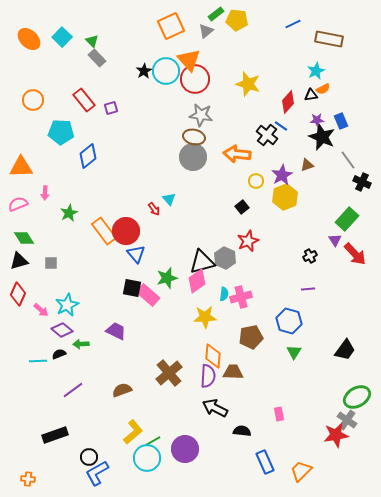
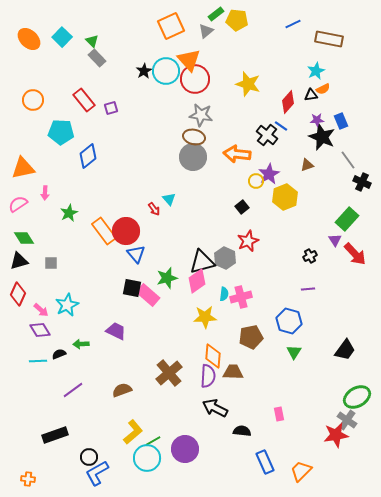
orange triangle at (21, 167): moved 2 px right, 1 px down; rotated 10 degrees counterclockwise
purple star at (282, 175): moved 13 px left, 1 px up
pink semicircle at (18, 204): rotated 12 degrees counterclockwise
purple diamond at (62, 330): moved 22 px left; rotated 20 degrees clockwise
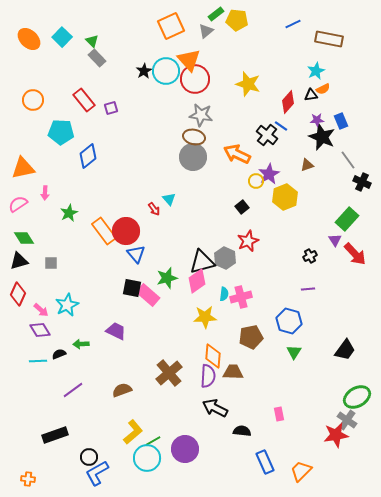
orange arrow at (237, 154): rotated 20 degrees clockwise
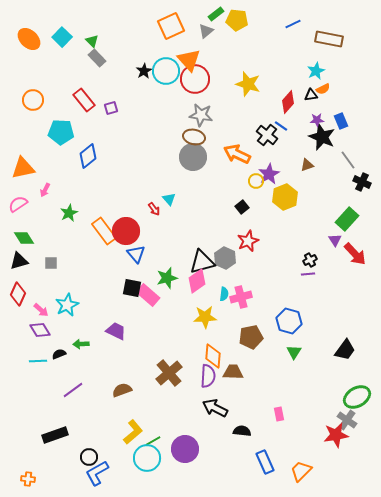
pink arrow at (45, 193): moved 3 px up; rotated 24 degrees clockwise
black cross at (310, 256): moved 4 px down
purple line at (308, 289): moved 15 px up
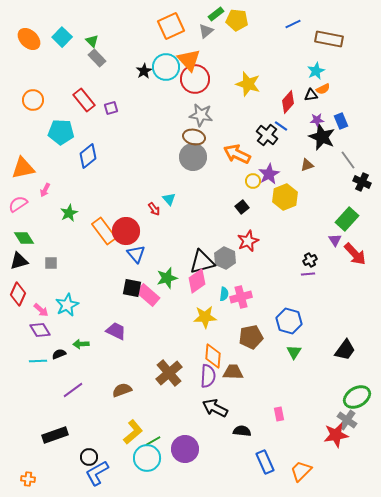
cyan circle at (166, 71): moved 4 px up
yellow circle at (256, 181): moved 3 px left
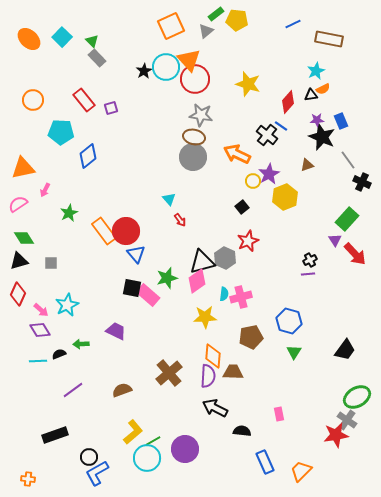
red arrow at (154, 209): moved 26 px right, 11 px down
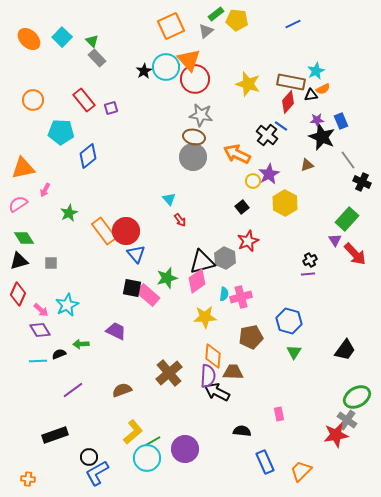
brown rectangle at (329, 39): moved 38 px left, 43 px down
yellow hexagon at (285, 197): moved 6 px down; rotated 10 degrees counterclockwise
black arrow at (215, 408): moved 2 px right, 16 px up
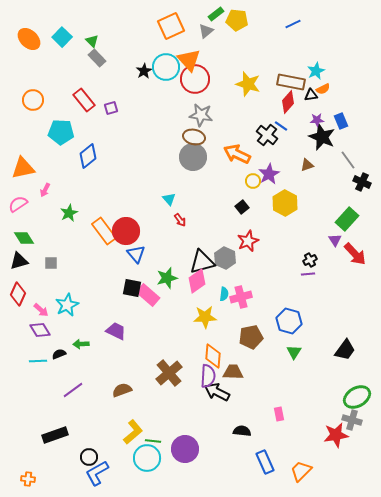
gray cross at (347, 420): moved 5 px right; rotated 18 degrees counterclockwise
green line at (153, 441): rotated 35 degrees clockwise
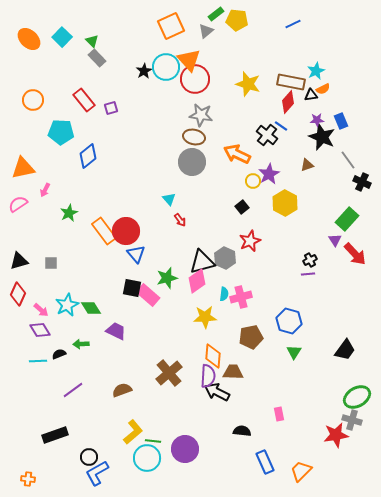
gray circle at (193, 157): moved 1 px left, 5 px down
green diamond at (24, 238): moved 67 px right, 70 px down
red star at (248, 241): moved 2 px right
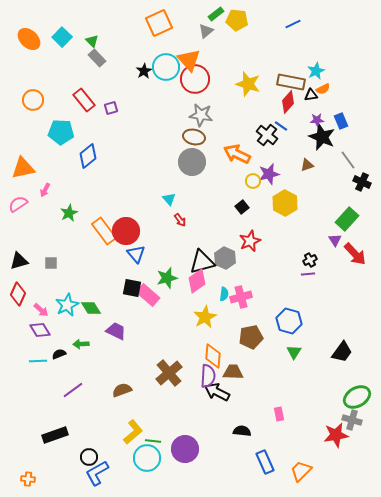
orange square at (171, 26): moved 12 px left, 3 px up
purple star at (269, 174): rotated 15 degrees clockwise
yellow star at (205, 317): rotated 25 degrees counterclockwise
black trapezoid at (345, 350): moved 3 px left, 2 px down
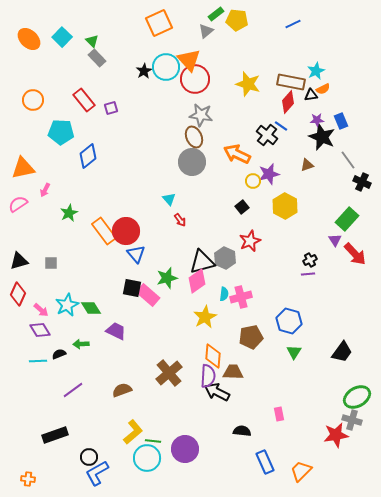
brown ellipse at (194, 137): rotated 55 degrees clockwise
yellow hexagon at (285, 203): moved 3 px down
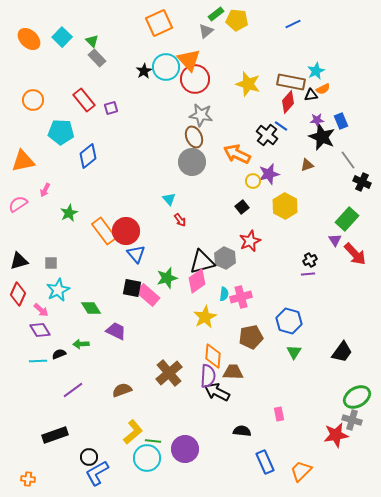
orange triangle at (23, 168): moved 7 px up
cyan star at (67, 305): moved 9 px left, 15 px up
